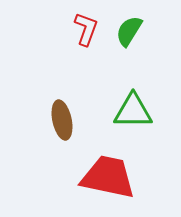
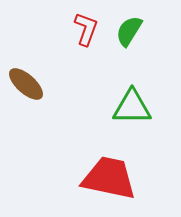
green triangle: moved 1 px left, 4 px up
brown ellipse: moved 36 px left, 36 px up; rotated 36 degrees counterclockwise
red trapezoid: moved 1 px right, 1 px down
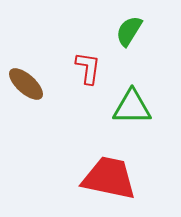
red L-shape: moved 2 px right, 39 px down; rotated 12 degrees counterclockwise
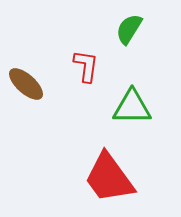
green semicircle: moved 2 px up
red L-shape: moved 2 px left, 2 px up
red trapezoid: rotated 138 degrees counterclockwise
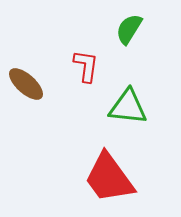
green triangle: moved 4 px left; rotated 6 degrees clockwise
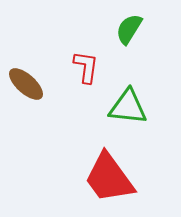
red L-shape: moved 1 px down
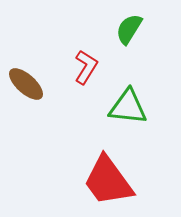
red L-shape: rotated 24 degrees clockwise
red trapezoid: moved 1 px left, 3 px down
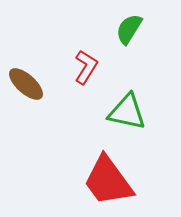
green triangle: moved 1 px left, 5 px down; rotated 6 degrees clockwise
